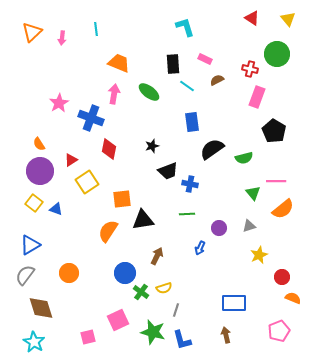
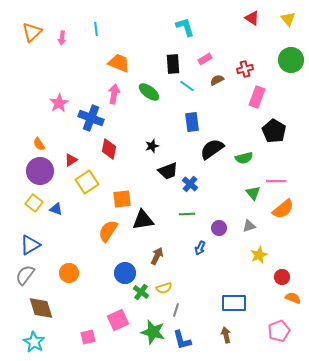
green circle at (277, 54): moved 14 px right, 6 px down
pink rectangle at (205, 59): rotated 56 degrees counterclockwise
red cross at (250, 69): moved 5 px left; rotated 28 degrees counterclockwise
blue cross at (190, 184): rotated 28 degrees clockwise
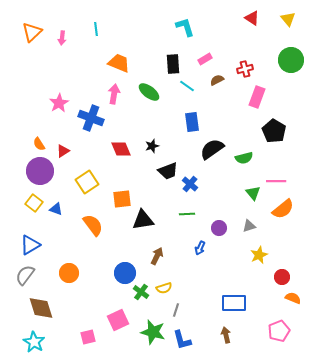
red diamond at (109, 149): moved 12 px right; rotated 35 degrees counterclockwise
red triangle at (71, 160): moved 8 px left, 9 px up
orange semicircle at (108, 231): moved 15 px left, 6 px up; rotated 110 degrees clockwise
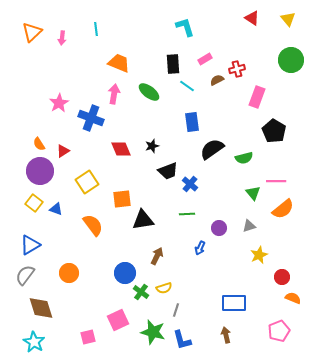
red cross at (245, 69): moved 8 px left
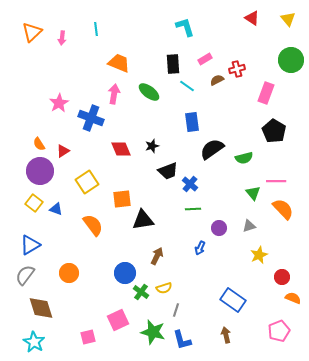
pink rectangle at (257, 97): moved 9 px right, 4 px up
orange semicircle at (283, 209): rotated 95 degrees counterclockwise
green line at (187, 214): moved 6 px right, 5 px up
blue rectangle at (234, 303): moved 1 px left, 3 px up; rotated 35 degrees clockwise
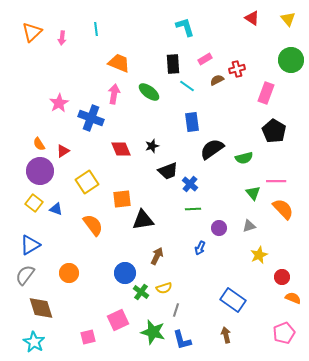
pink pentagon at (279, 331): moved 5 px right, 2 px down
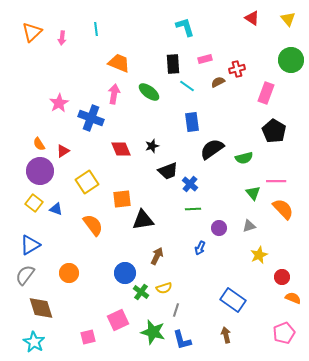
pink rectangle at (205, 59): rotated 16 degrees clockwise
brown semicircle at (217, 80): moved 1 px right, 2 px down
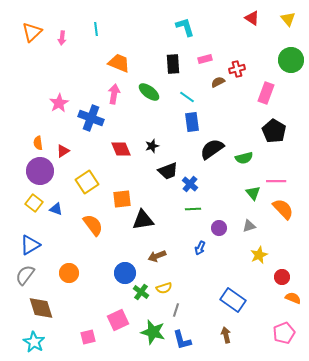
cyan line at (187, 86): moved 11 px down
orange semicircle at (39, 144): moved 1 px left, 1 px up; rotated 24 degrees clockwise
brown arrow at (157, 256): rotated 138 degrees counterclockwise
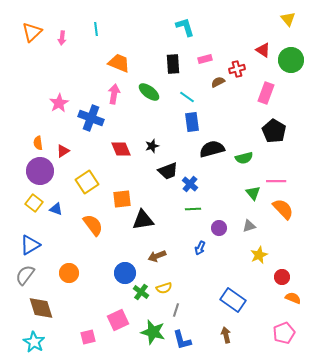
red triangle at (252, 18): moved 11 px right, 32 px down
black semicircle at (212, 149): rotated 20 degrees clockwise
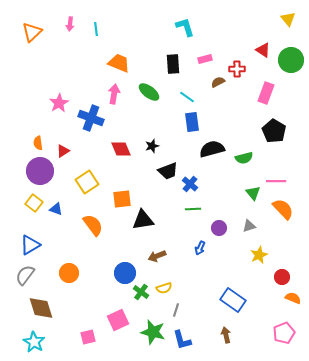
pink arrow at (62, 38): moved 8 px right, 14 px up
red cross at (237, 69): rotated 14 degrees clockwise
